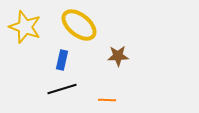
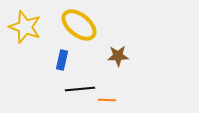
black line: moved 18 px right; rotated 12 degrees clockwise
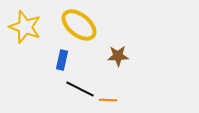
black line: rotated 32 degrees clockwise
orange line: moved 1 px right
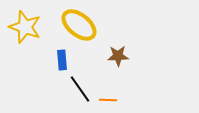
blue rectangle: rotated 18 degrees counterclockwise
black line: rotated 28 degrees clockwise
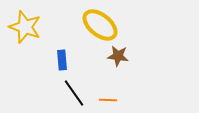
yellow ellipse: moved 21 px right
brown star: rotated 10 degrees clockwise
black line: moved 6 px left, 4 px down
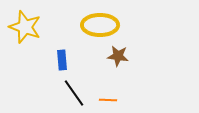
yellow ellipse: rotated 39 degrees counterclockwise
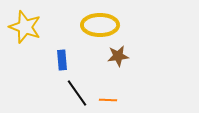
brown star: rotated 15 degrees counterclockwise
black line: moved 3 px right
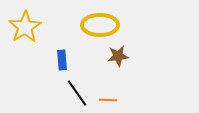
yellow star: rotated 20 degrees clockwise
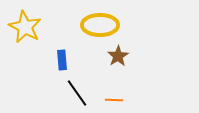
yellow star: rotated 12 degrees counterclockwise
brown star: rotated 25 degrees counterclockwise
orange line: moved 6 px right
